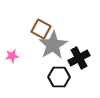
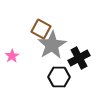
gray star: moved 1 px left
pink star: rotated 24 degrees counterclockwise
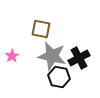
brown square: rotated 18 degrees counterclockwise
gray star: moved 11 px down; rotated 28 degrees counterclockwise
black hexagon: rotated 10 degrees clockwise
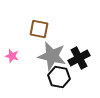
brown square: moved 2 px left
pink star: rotated 24 degrees counterclockwise
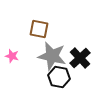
black cross: moved 1 px right; rotated 15 degrees counterclockwise
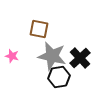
black hexagon: rotated 20 degrees counterclockwise
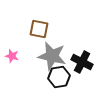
black cross: moved 2 px right, 4 px down; rotated 20 degrees counterclockwise
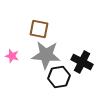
gray star: moved 6 px left, 1 px up; rotated 8 degrees counterclockwise
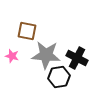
brown square: moved 12 px left, 2 px down
black cross: moved 5 px left, 4 px up
